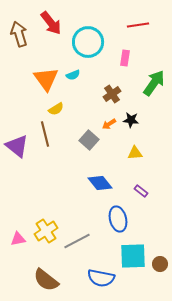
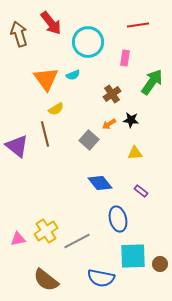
green arrow: moved 2 px left, 1 px up
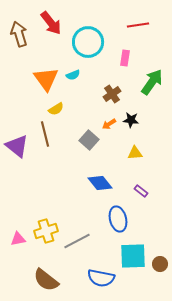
yellow cross: rotated 15 degrees clockwise
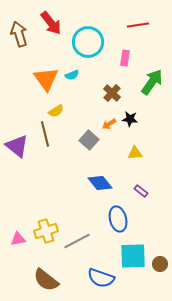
cyan semicircle: moved 1 px left
brown cross: moved 1 px up; rotated 12 degrees counterclockwise
yellow semicircle: moved 2 px down
black star: moved 1 px left, 1 px up
blue semicircle: rotated 8 degrees clockwise
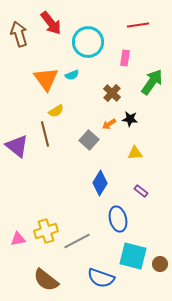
blue diamond: rotated 70 degrees clockwise
cyan square: rotated 16 degrees clockwise
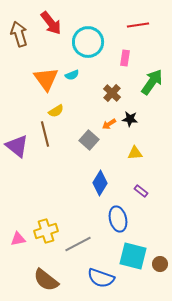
gray line: moved 1 px right, 3 px down
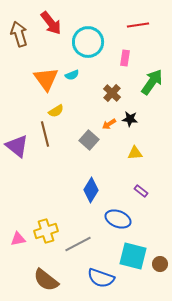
blue diamond: moved 9 px left, 7 px down
blue ellipse: rotated 55 degrees counterclockwise
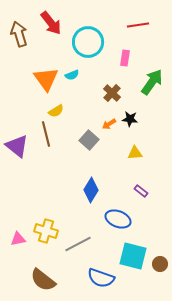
brown line: moved 1 px right
yellow cross: rotated 35 degrees clockwise
brown semicircle: moved 3 px left
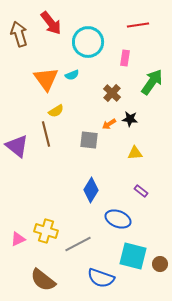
gray square: rotated 36 degrees counterclockwise
pink triangle: rotated 14 degrees counterclockwise
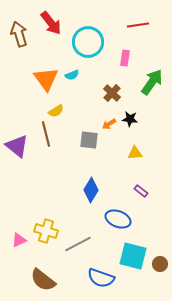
pink triangle: moved 1 px right, 1 px down
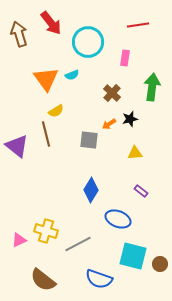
green arrow: moved 5 px down; rotated 28 degrees counterclockwise
black star: rotated 21 degrees counterclockwise
blue semicircle: moved 2 px left, 1 px down
